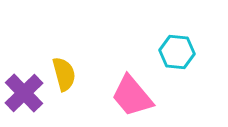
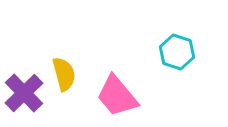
cyan hexagon: rotated 12 degrees clockwise
pink trapezoid: moved 15 px left
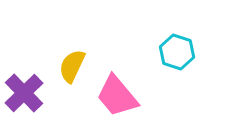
yellow semicircle: moved 8 px right, 8 px up; rotated 140 degrees counterclockwise
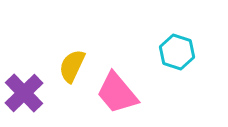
pink trapezoid: moved 3 px up
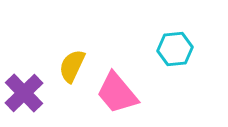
cyan hexagon: moved 2 px left, 3 px up; rotated 24 degrees counterclockwise
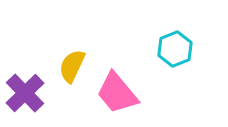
cyan hexagon: rotated 16 degrees counterclockwise
purple cross: moved 1 px right
